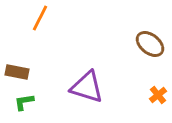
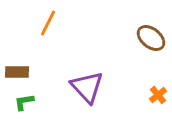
orange line: moved 8 px right, 5 px down
brown ellipse: moved 1 px right, 6 px up
brown rectangle: rotated 10 degrees counterclockwise
purple triangle: rotated 30 degrees clockwise
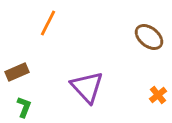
brown ellipse: moved 2 px left, 1 px up
brown rectangle: rotated 25 degrees counterclockwise
green L-shape: moved 5 px down; rotated 120 degrees clockwise
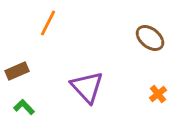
brown ellipse: moved 1 px right, 1 px down
brown rectangle: moved 1 px up
orange cross: moved 1 px up
green L-shape: rotated 65 degrees counterclockwise
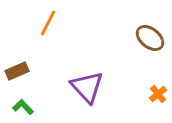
green L-shape: moved 1 px left
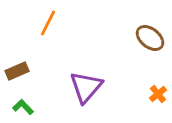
purple triangle: moved 1 px left; rotated 24 degrees clockwise
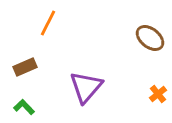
brown rectangle: moved 8 px right, 4 px up
green L-shape: moved 1 px right
